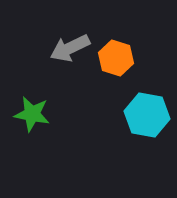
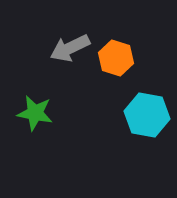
green star: moved 3 px right, 1 px up
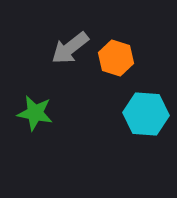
gray arrow: rotated 12 degrees counterclockwise
cyan hexagon: moved 1 px left, 1 px up; rotated 6 degrees counterclockwise
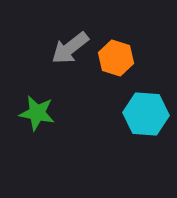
green star: moved 2 px right
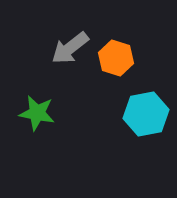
cyan hexagon: rotated 15 degrees counterclockwise
